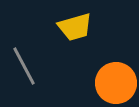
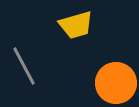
yellow trapezoid: moved 1 px right, 2 px up
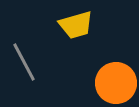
gray line: moved 4 px up
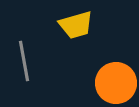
gray line: moved 1 px up; rotated 18 degrees clockwise
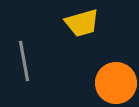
yellow trapezoid: moved 6 px right, 2 px up
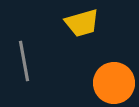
orange circle: moved 2 px left
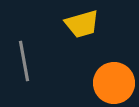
yellow trapezoid: moved 1 px down
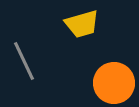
gray line: rotated 15 degrees counterclockwise
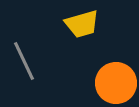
orange circle: moved 2 px right
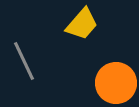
yellow trapezoid: rotated 33 degrees counterclockwise
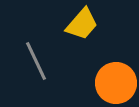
gray line: moved 12 px right
